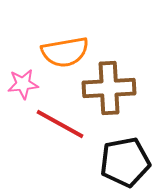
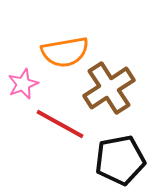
pink star: rotated 16 degrees counterclockwise
brown cross: rotated 30 degrees counterclockwise
black pentagon: moved 5 px left, 2 px up
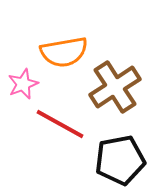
orange semicircle: moved 1 px left
brown cross: moved 6 px right, 1 px up
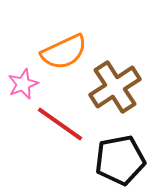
orange semicircle: rotated 15 degrees counterclockwise
red line: rotated 6 degrees clockwise
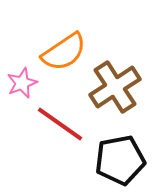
orange semicircle: rotated 9 degrees counterclockwise
pink star: moved 1 px left, 1 px up
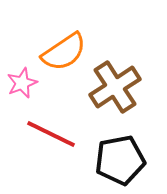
red line: moved 9 px left, 10 px down; rotated 9 degrees counterclockwise
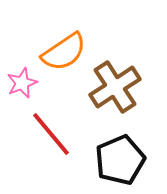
red line: rotated 24 degrees clockwise
black pentagon: rotated 12 degrees counterclockwise
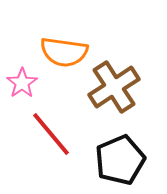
orange semicircle: rotated 42 degrees clockwise
pink star: rotated 12 degrees counterclockwise
brown cross: moved 1 px left
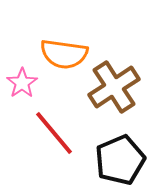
orange semicircle: moved 2 px down
red line: moved 3 px right, 1 px up
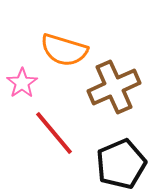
orange semicircle: moved 4 px up; rotated 9 degrees clockwise
brown cross: rotated 9 degrees clockwise
black pentagon: moved 1 px right, 4 px down
